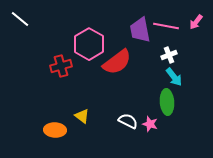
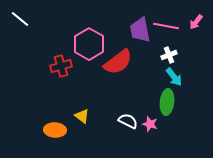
red semicircle: moved 1 px right
green ellipse: rotated 10 degrees clockwise
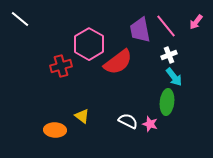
pink line: rotated 40 degrees clockwise
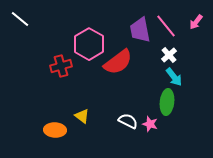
white cross: rotated 21 degrees counterclockwise
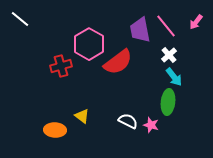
green ellipse: moved 1 px right
pink star: moved 1 px right, 1 px down
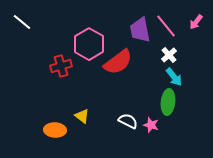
white line: moved 2 px right, 3 px down
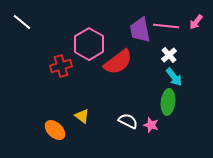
pink line: rotated 45 degrees counterclockwise
orange ellipse: rotated 40 degrees clockwise
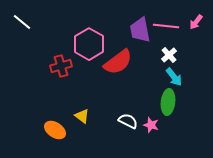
orange ellipse: rotated 10 degrees counterclockwise
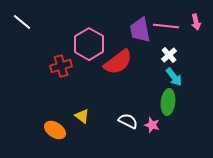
pink arrow: rotated 49 degrees counterclockwise
pink star: moved 1 px right
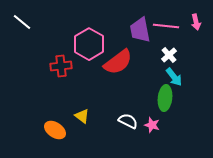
red cross: rotated 10 degrees clockwise
green ellipse: moved 3 px left, 4 px up
